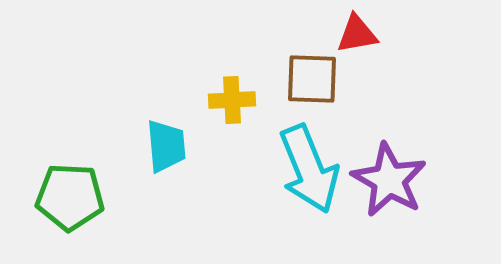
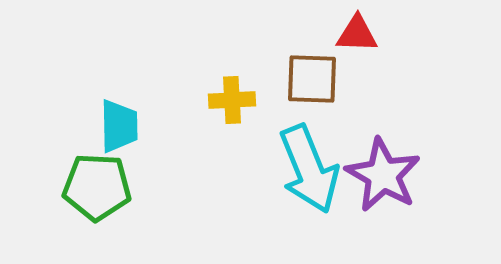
red triangle: rotated 12 degrees clockwise
cyan trapezoid: moved 47 px left, 20 px up; rotated 4 degrees clockwise
purple star: moved 6 px left, 5 px up
green pentagon: moved 27 px right, 10 px up
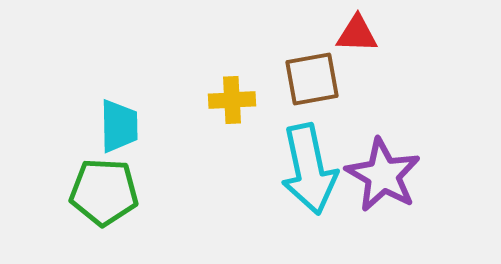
brown square: rotated 12 degrees counterclockwise
cyan arrow: rotated 10 degrees clockwise
green pentagon: moved 7 px right, 5 px down
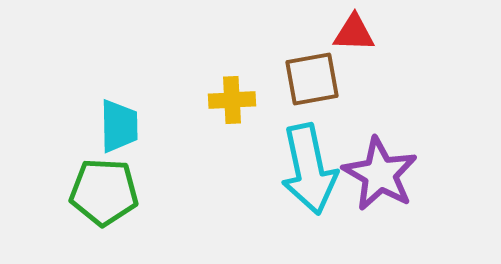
red triangle: moved 3 px left, 1 px up
purple star: moved 3 px left, 1 px up
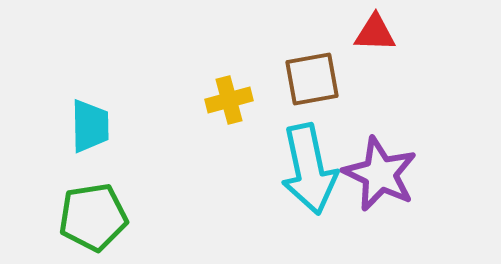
red triangle: moved 21 px right
yellow cross: moved 3 px left; rotated 12 degrees counterclockwise
cyan trapezoid: moved 29 px left
purple star: rotated 4 degrees counterclockwise
green pentagon: moved 11 px left, 25 px down; rotated 12 degrees counterclockwise
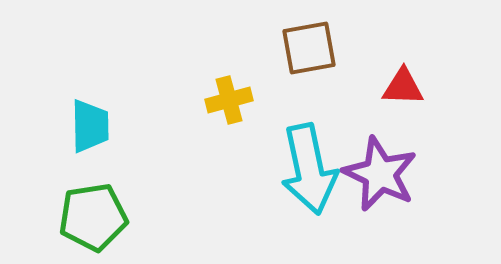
red triangle: moved 28 px right, 54 px down
brown square: moved 3 px left, 31 px up
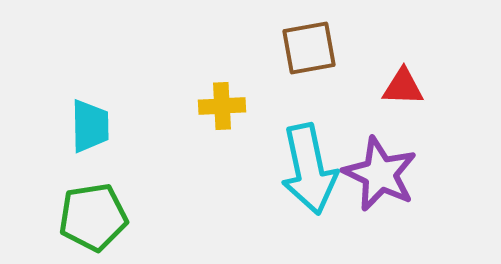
yellow cross: moved 7 px left, 6 px down; rotated 12 degrees clockwise
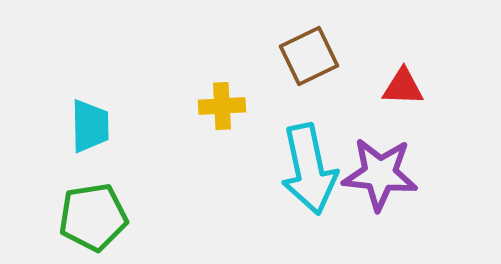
brown square: moved 8 px down; rotated 16 degrees counterclockwise
purple star: rotated 20 degrees counterclockwise
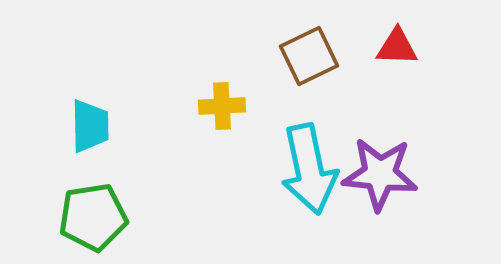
red triangle: moved 6 px left, 40 px up
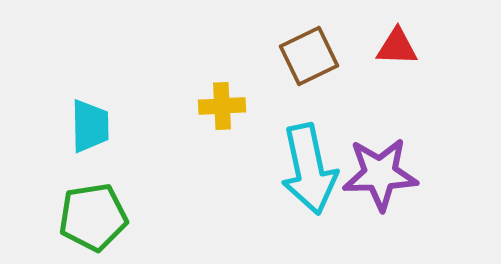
purple star: rotated 8 degrees counterclockwise
